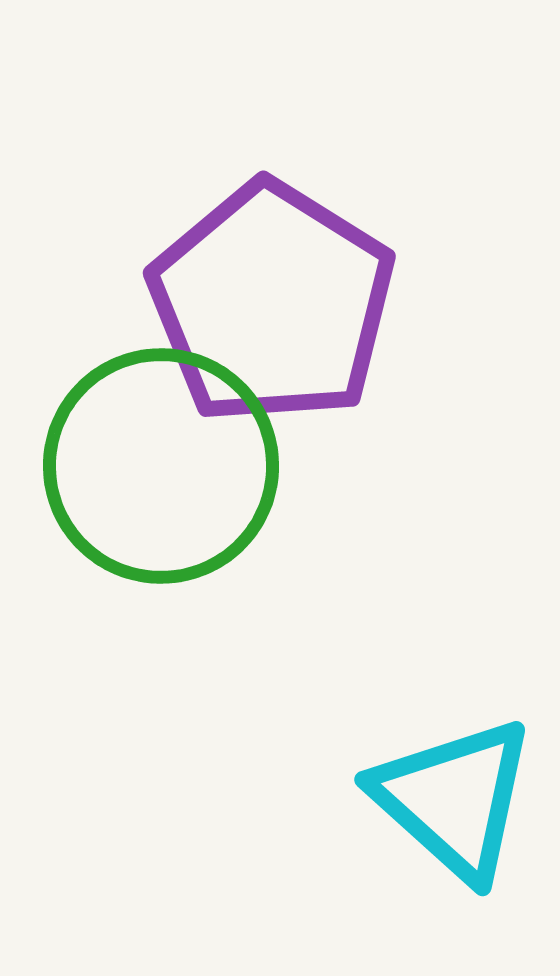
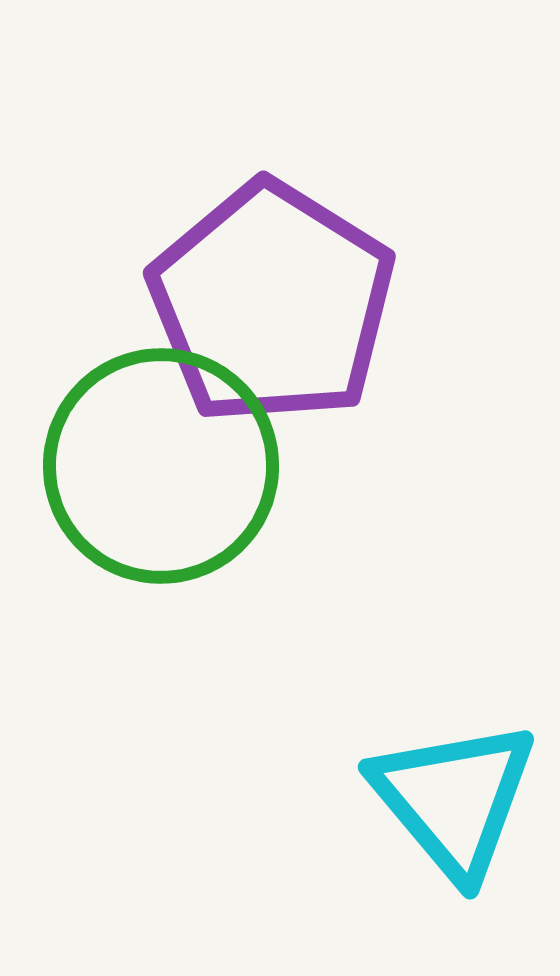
cyan triangle: rotated 8 degrees clockwise
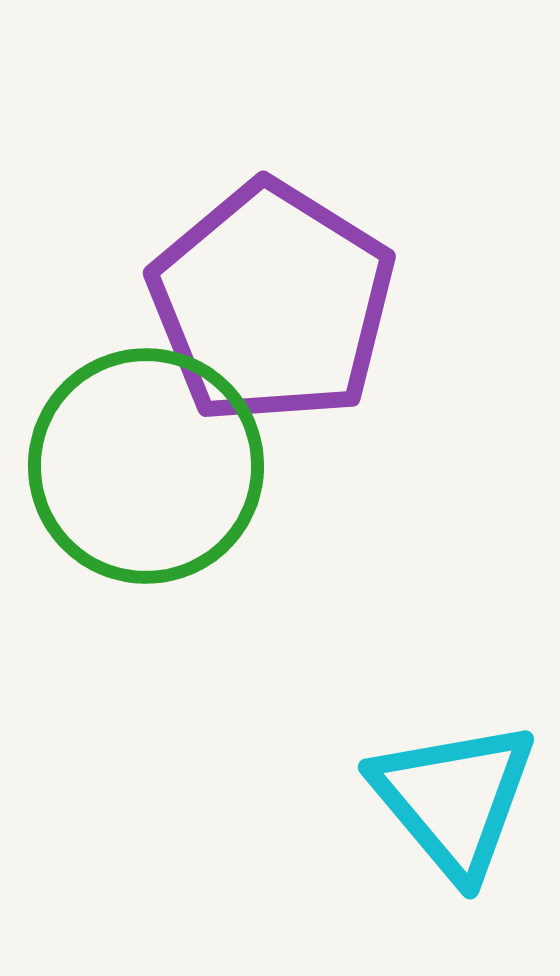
green circle: moved 15 px left
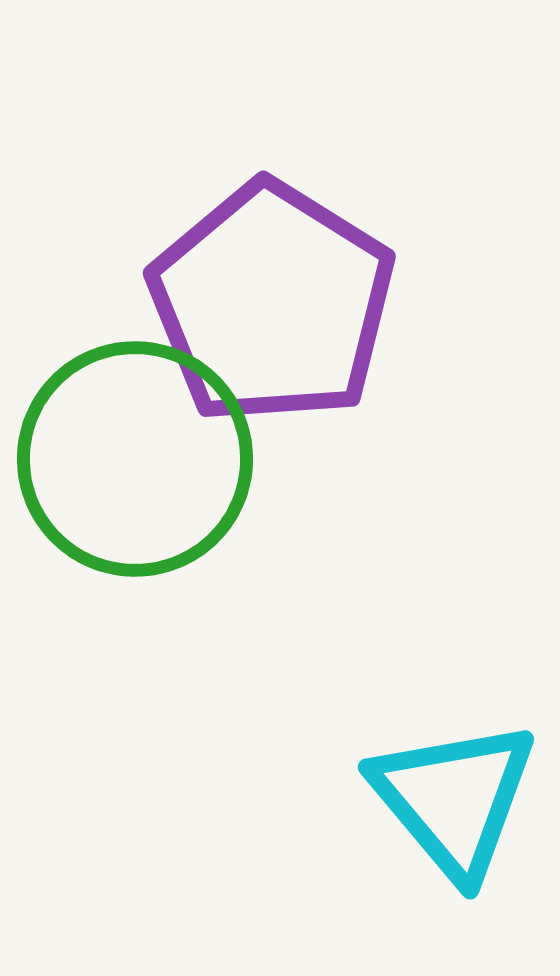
green circle: moved 11 px left, 7 px up
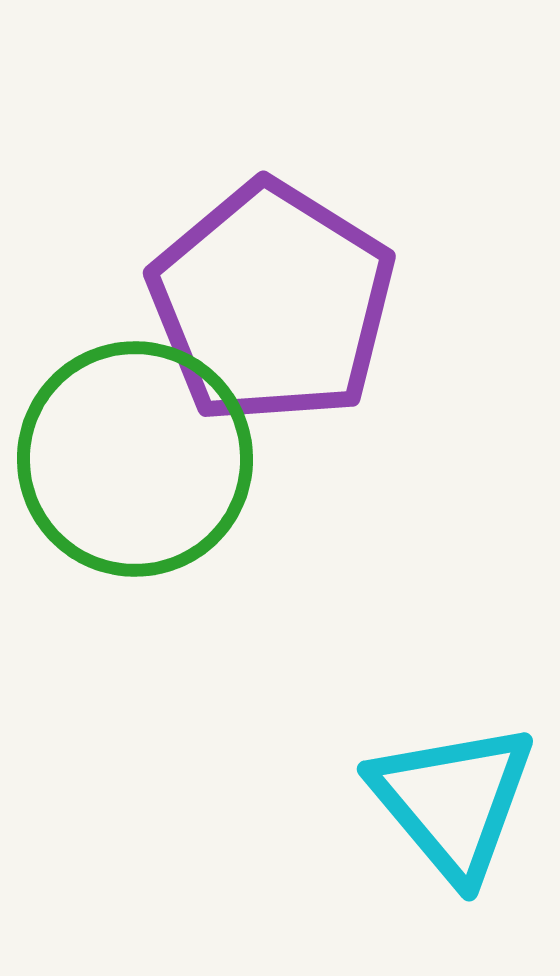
cyan triangle: moved 1 px left, 2 px down
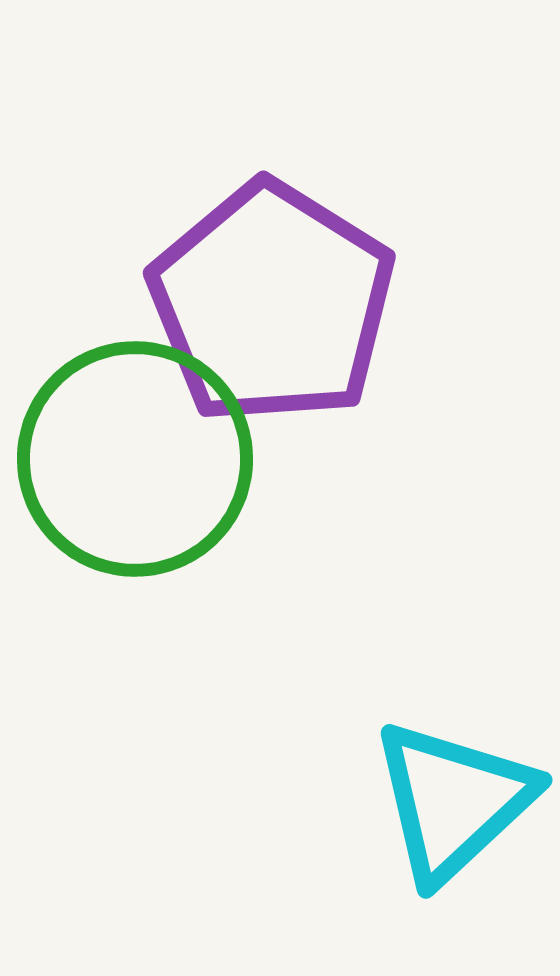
cyan triangle: rotated 27 degrees clockwise
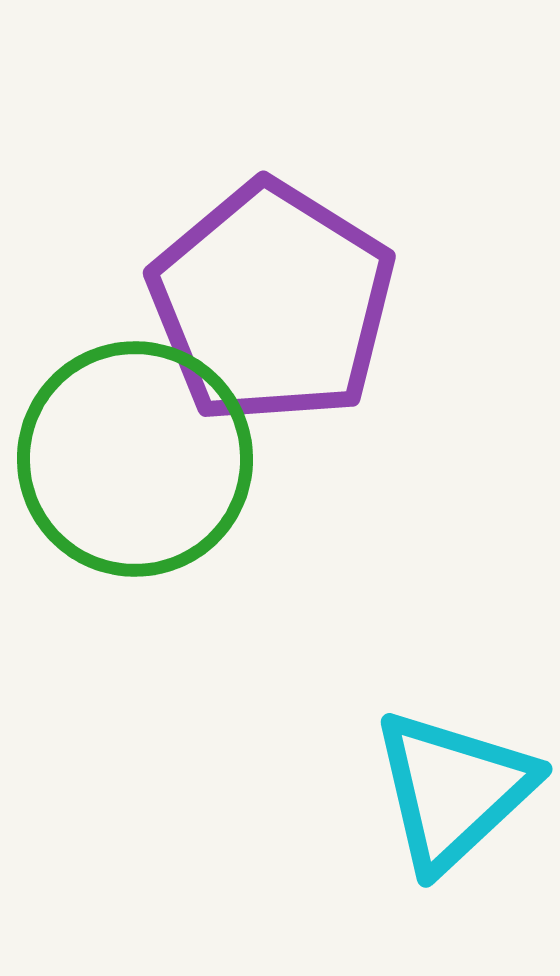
cyan triangle: moved 11 px up
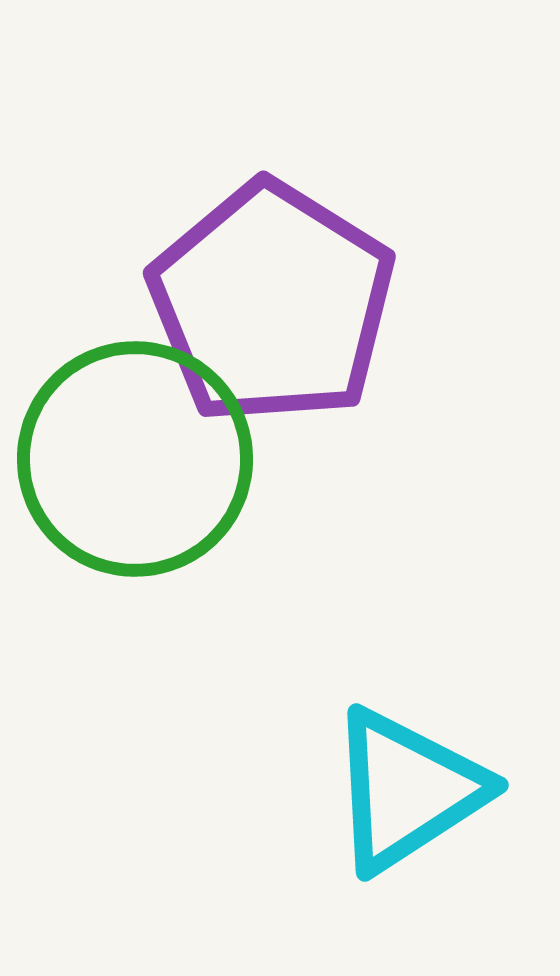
cyan triangle: moved 46 px left; rotated 10 degrees clockwise
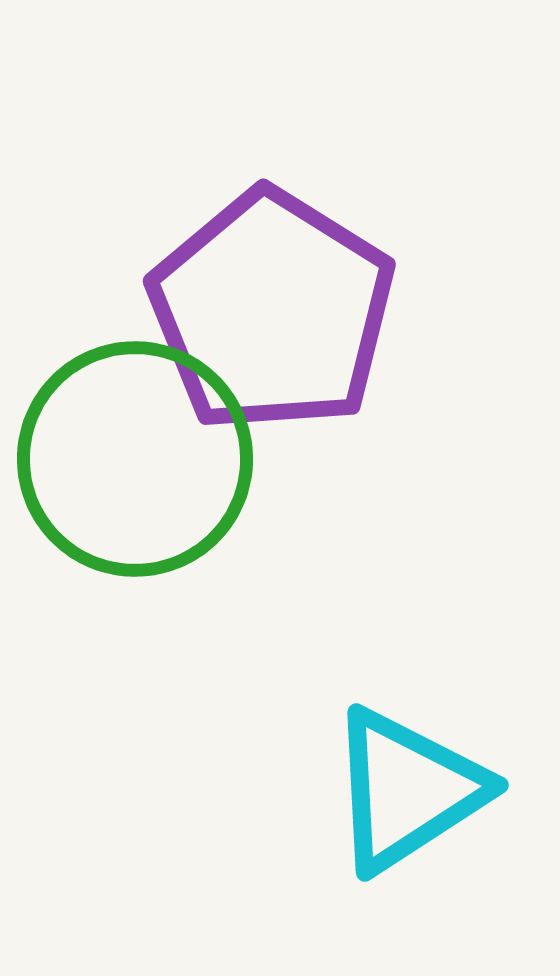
purple pentagon: moved 8 px down
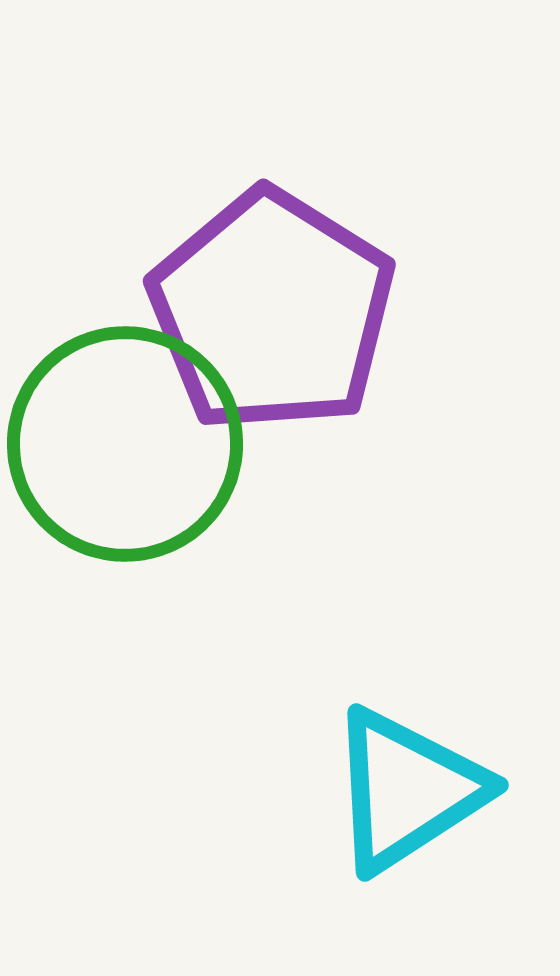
green circle: moved 10 px left, 15 px up
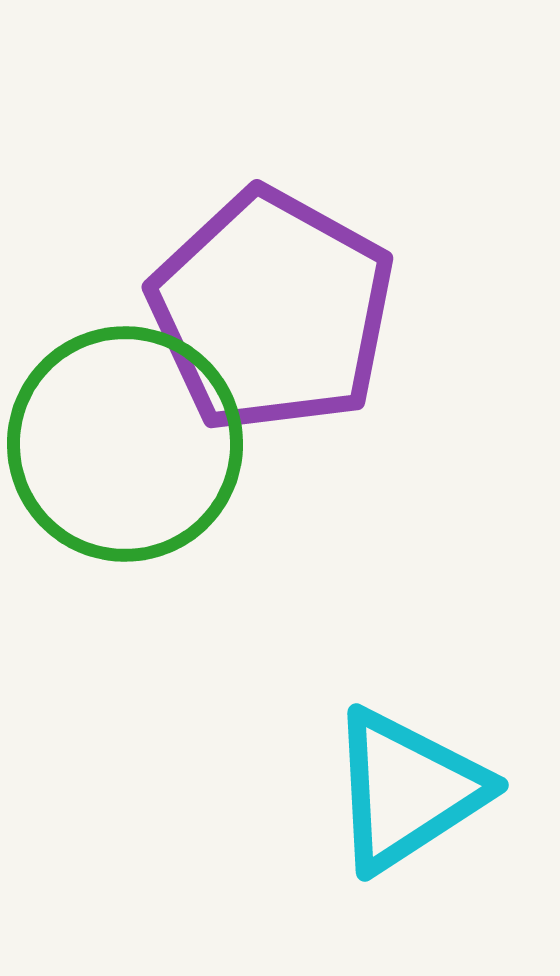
purple pentagon: rotated 3 degrees counterclockwise
